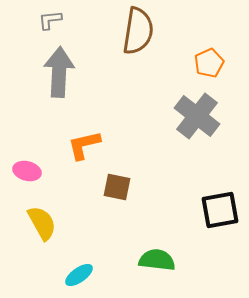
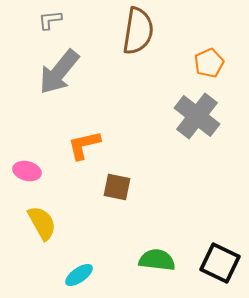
gray arrow: rotated 144 degrees counterclockwise
black square: moved 53 px down; rotated 36 degrees clockwise
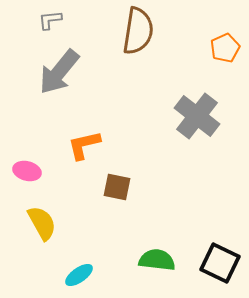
orange pentagon: moved 16 px right, 15 px up
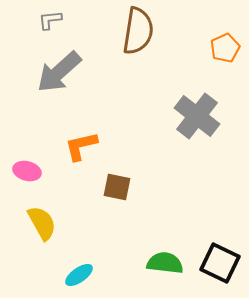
gray arrow: rotated 9 degrees clockwise
orange L-shape: moved 3 px left, 1 px down
green semicircle: moved 8 px right, 3 px down
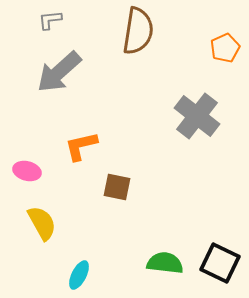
cyan ellipse: rotated 28 degrees counterclockwise
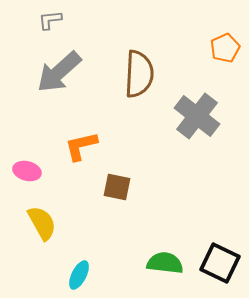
brown semicircle: moved 1 px right, 43 px down; rotated 6 degrees counterclockwise
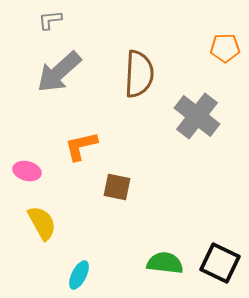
orange pentagon: rotated 24 degrees clockwise
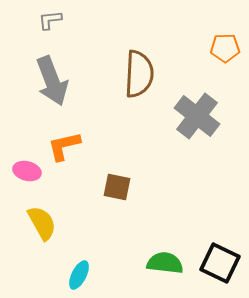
gray arrow: moved 7 px left, 9 px down; rotated 69 degrees counterclockwise
orange L-shape: moved 17 px left
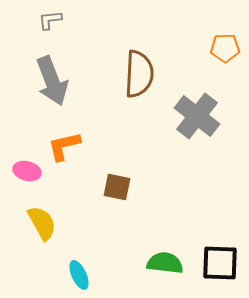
black square: rotated 24 degrees counterclockwise
cyan ellipse: rotated 52 degrees counterclockwise
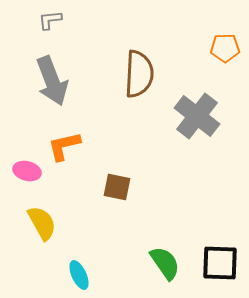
green semicircle: rotated 48 degrees clockwise
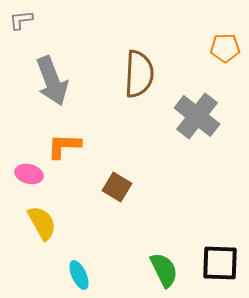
gray L-shape: moved 29 px left
orange L-shape: rotated 15 degrees clockwise
pink ellipse: moved 2 px right, 3 px down
brown square: rotated 20 degrees clockwise
green semicircle: moved 1 px left, 7 px down; rotated 9 degrees clockwise
